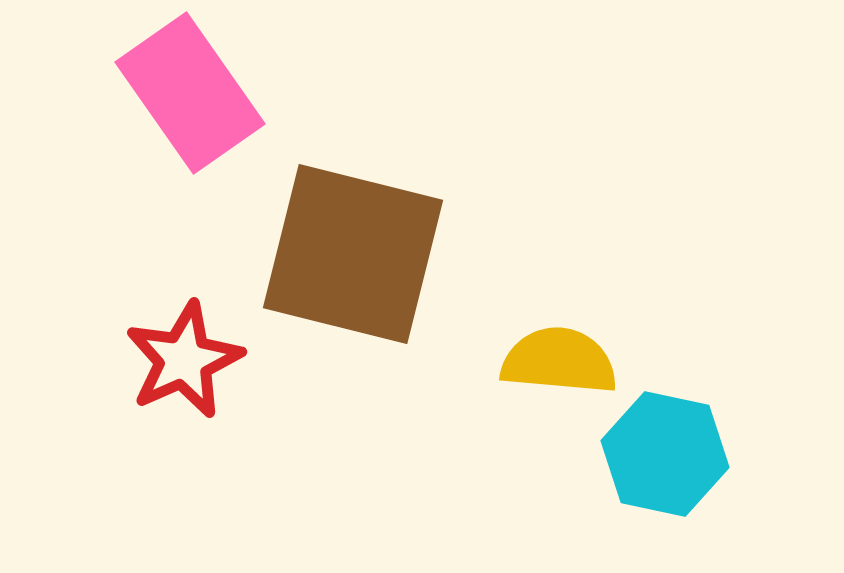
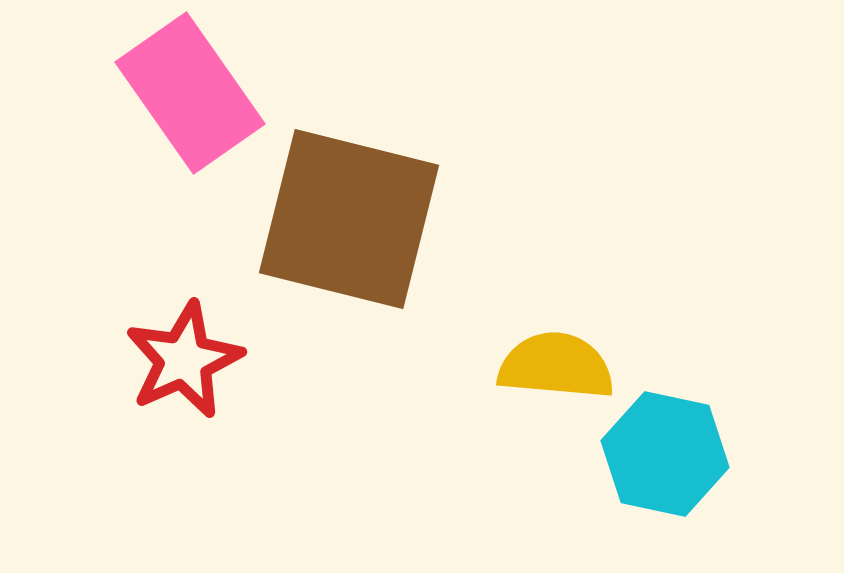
brown square: moved 4 px left, 35 px up
yellow semicircle: moved 3 px left, 5 px down
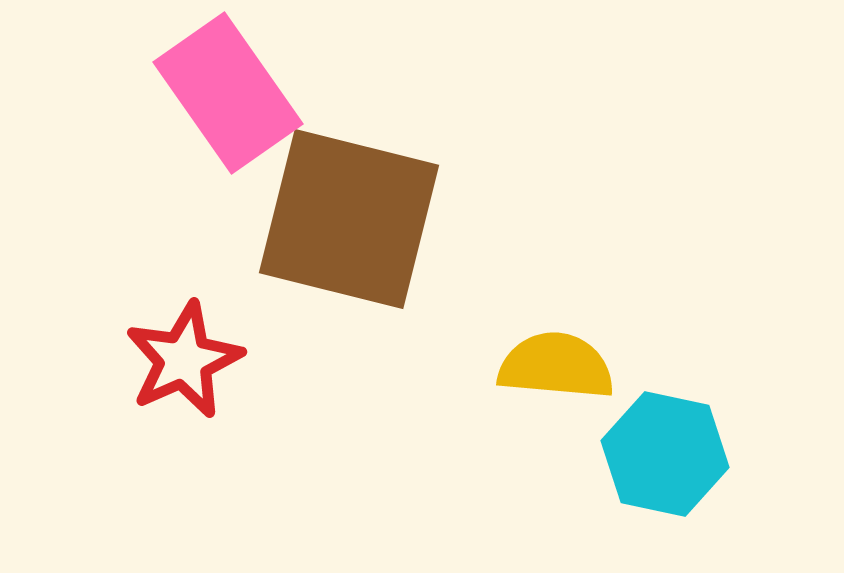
pink rectangle: moved 38 px right
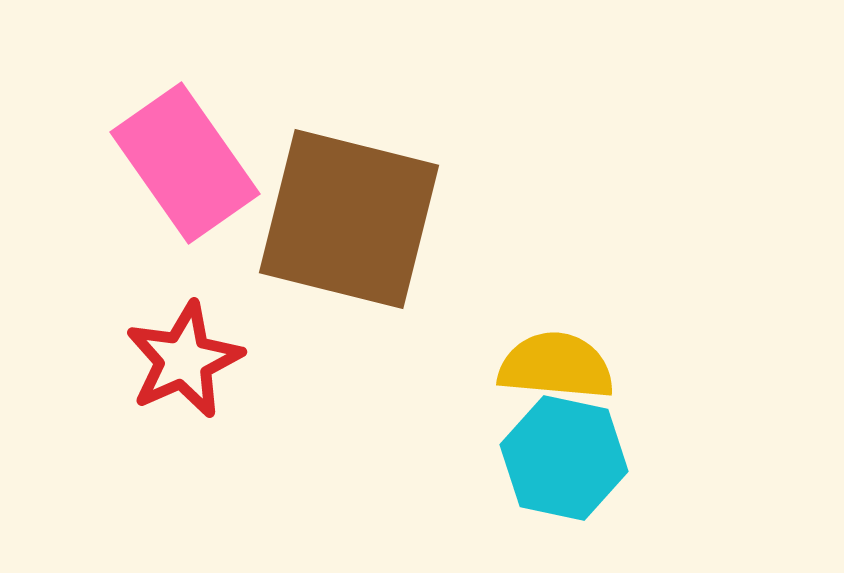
pink rectangle: moved 43 px left, 70 px down
cyan hexagon: moved 101 px left, 4 px down
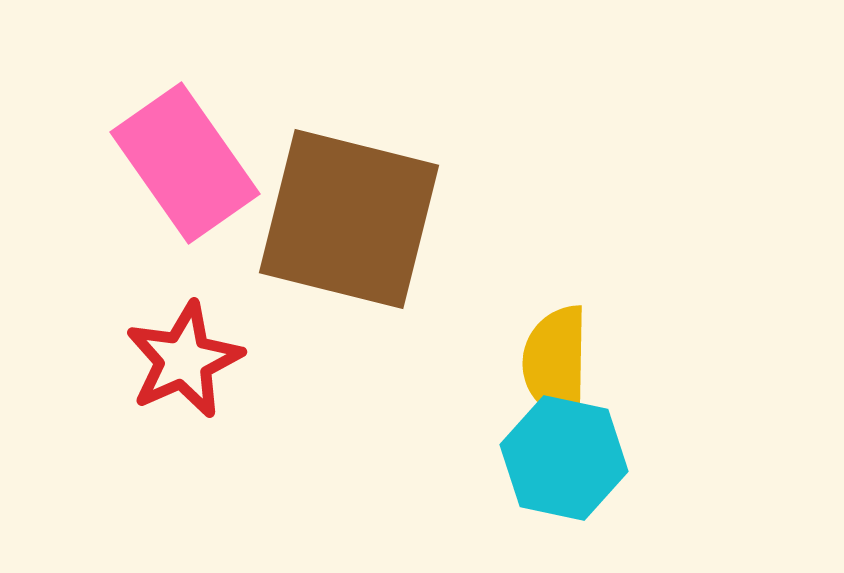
yellow semicircle: moved 3 px up; rotated 94 degrees counterclockwise
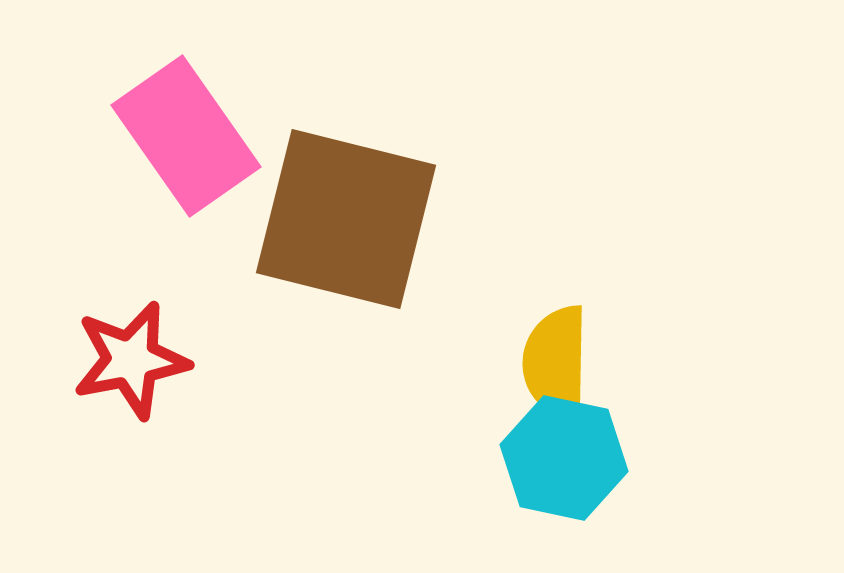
pink rectangle: moved 1 px right, 27 px up
brown square: moved 3 px left
red star: moved 53 px left; rotated 13 degrees clockwise
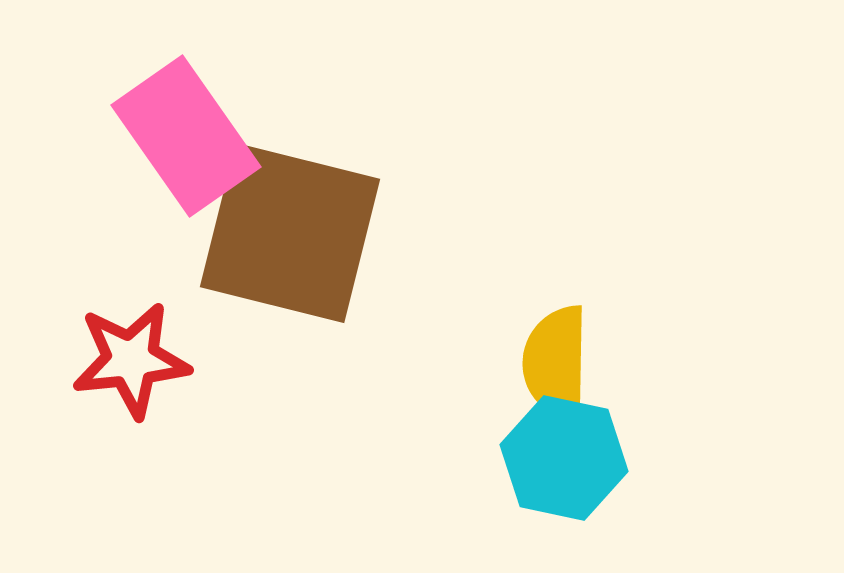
brown square: moved 56 px left, 14 px down
red star: rotated 5 degrees clockwise
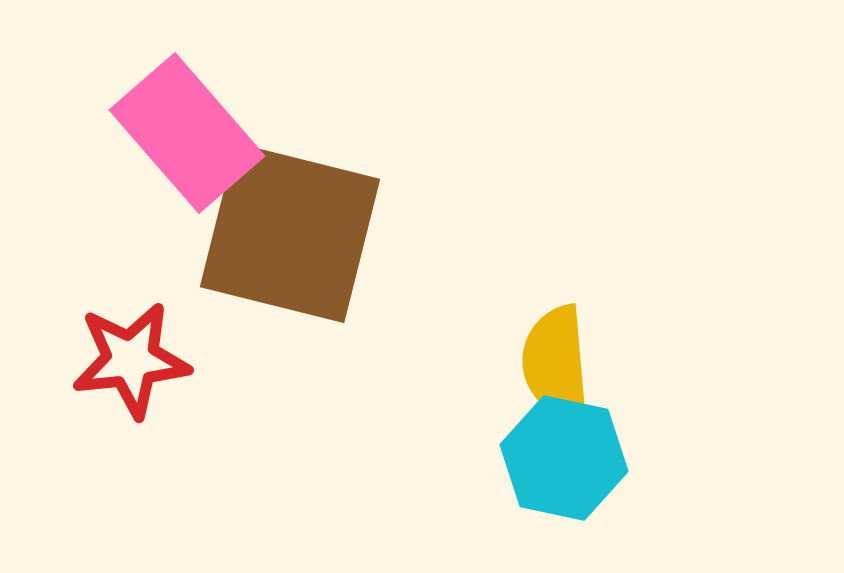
pink rectangle: moved 1 px right, 3 px up; rotated 6 degrees counterclockwise
yellow semicircle: rotated 6 degrees counterclockwise
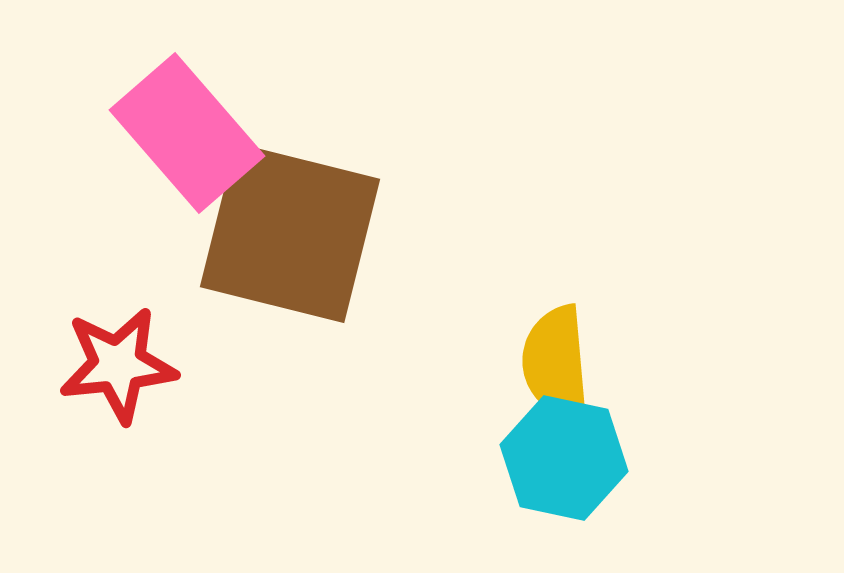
red star: moved 13 px left, 5 px down
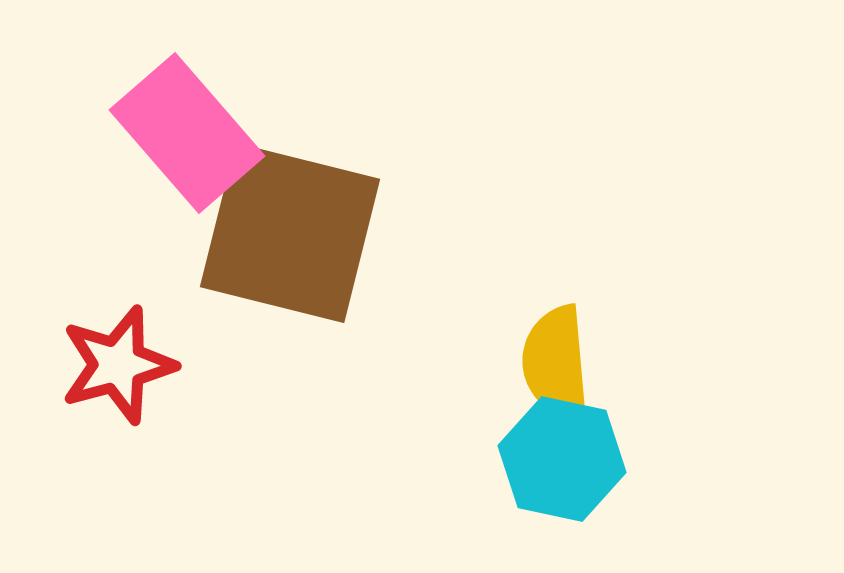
red star: rotated 9 degrees counterclockwise
cyan hexagon: moved 2 px left, 1 px down
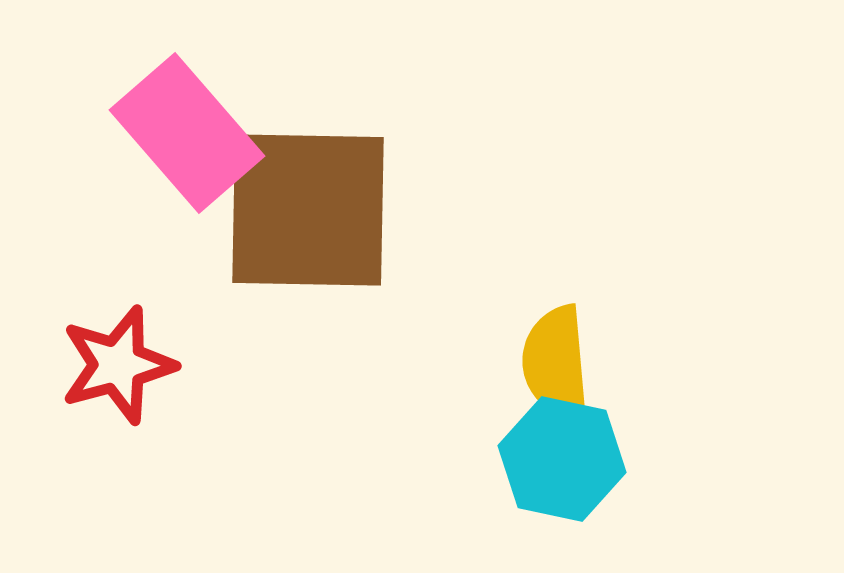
brown square: moved 18 px right, 23 px up; rotated 13 degrees counterclockwise
